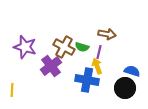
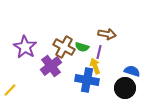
purple star: rotated 15 degrees clockwise
yellow arrow: moved 2 px left
yellow line: moved 2 px left; rotated 40 degrees clockwise
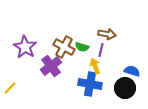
purple line: moved 2 px right, 2 px up
blue cross: moved 3 px right, 4 px down
yellow line: moved 2 px up
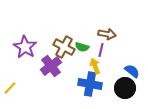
blue semicircle: rotated 21 degrees clockwise
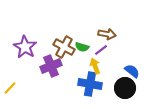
purple line: rotated 40 degrees clockwise
purple cross: rotated 15 degrees clockwise
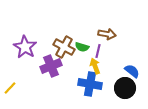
purple line: moved 3 px left, 1 px down; rotated 40 degrees counterclockwise
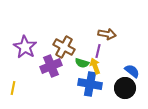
green semicircle: moved 16 px down
yellow line: moved 3 px right; rotated 32 degrees counterclockwise
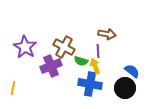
purple line: rotated 16 degrees counterclockwise
green semicircle: moved 1 px left, 2 px up
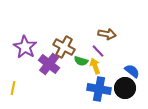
purple line: rotated 40 degrees counterclockwise
purple cross: moved 2 px left, 2 px up; rotated 30 degrees counterclockwise
blue cross: moved 9 px right, 5 px down
